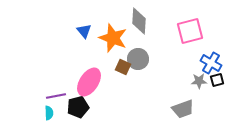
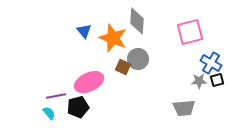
gray diamond: moved 2 px left
pink square: moved 1 px down
pink ellipse: rotated 32 degrees clockwise
gray trapezoid: moved 1 px right, 1 px up; rotated 15 degrees clockwise
cyan semicircle: rotated 40 degrees counterclockwise
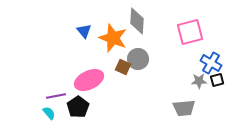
pink ellipse: moved 2 px up
black pentagon: rotated 20 degrees counterclockwise
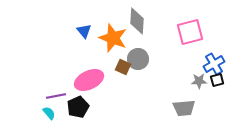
blue cross: moved 3 px right, 1 px down; rotated 30 degrees clockwise
black pentagon: rotated 10 degrees clockwise
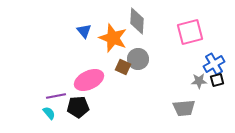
black pentagon: rotated 20 degrees clockwise
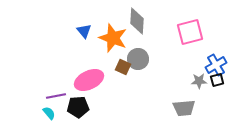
blue cross: moved 2 px right, 1 px down
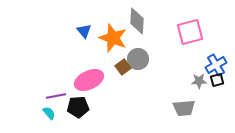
brown square: rotated 28 degrees clockwise
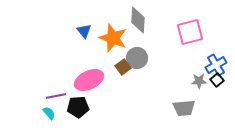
gray diamond: moved 1 px right, 1 px up
gray circle: moved 1 px left, 1 px up
black square: rotated 24 degrees counterclockwise
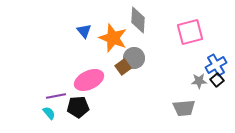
gray circle: moved 3 px left
